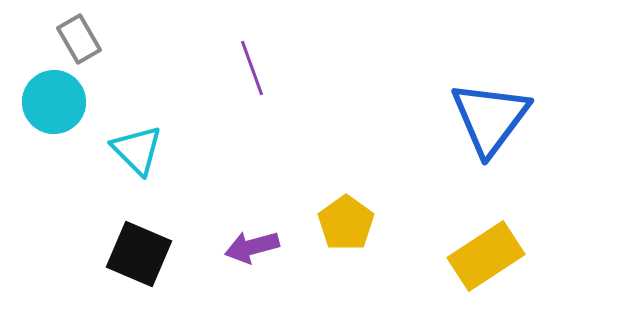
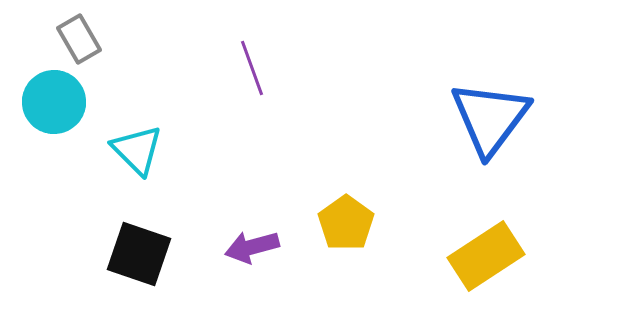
black square: rotated 4 degrees counterclockwise
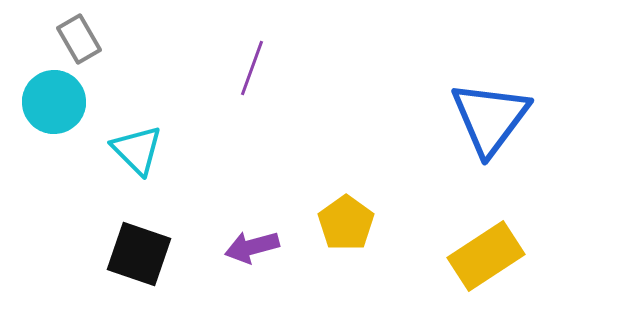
purple line: rotated 40 degrees clockwise
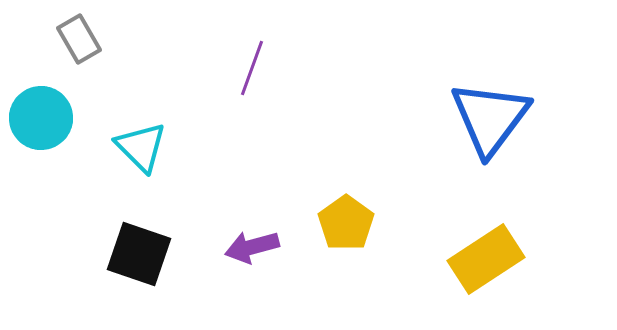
cyan circle: moved 13 px left, 16 px down
cyan triangle: moved 4 px right, 3 px up
yellow rectangle: moved 3 px down
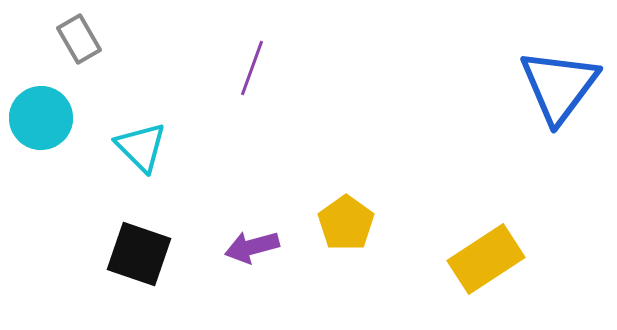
blue triangle: moved 69 px right, 32 px up
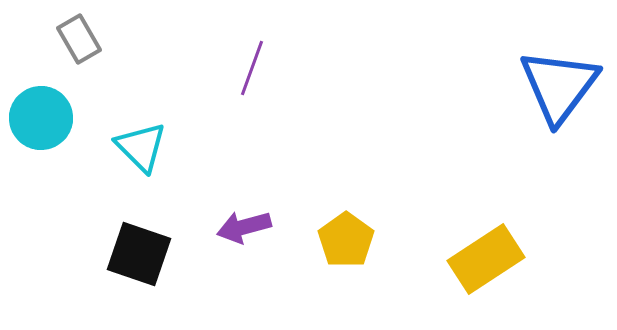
yellow pentagon: moved 17 px down
purple arrow: moved 8 px left, 20 px up
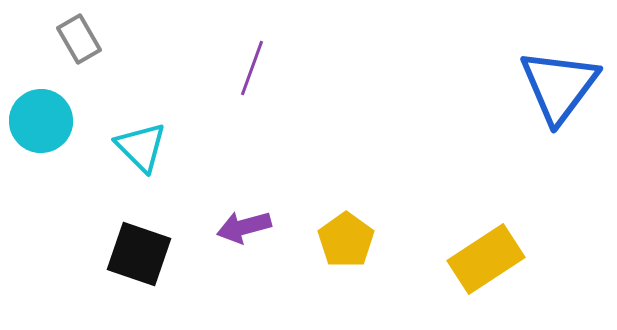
cyan circle: moved 3 px down
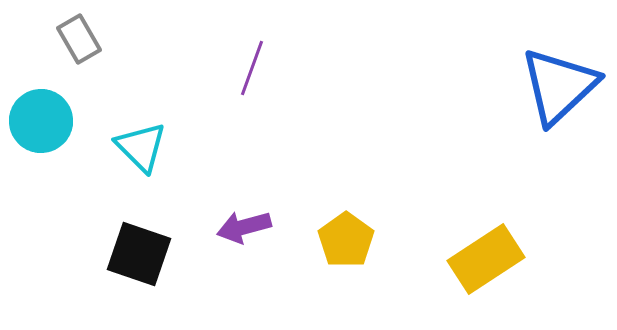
blue triangle: rotated 10 degrees clockwise
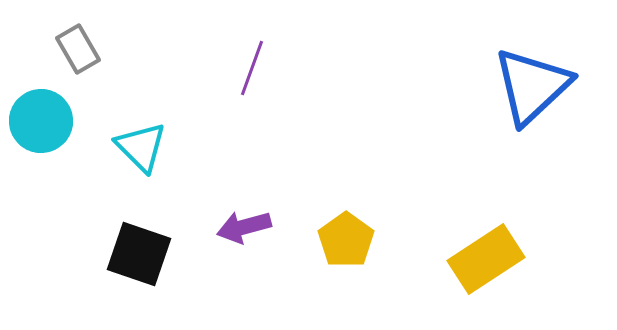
gray rectangle: moved 1 px left, 10 px down
blue triangle: moved 27 px left
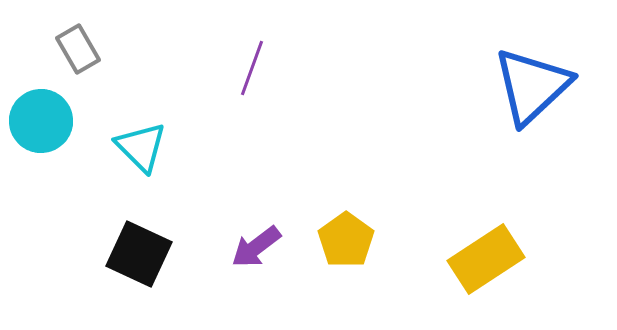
purple arrow: moved 12 px right, 20 px down; rotated 22 degrees counterclockwise
black square: rotated 6 degrees clockwise
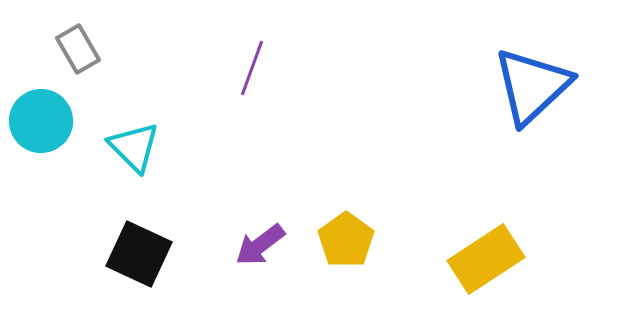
cyan triangle: moved 7 px left
purple arrow: moved 4 px right, 2 px up
